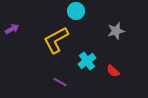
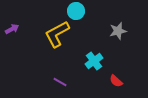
gray star: moved 2 px right
yellow L-shape: moved 1 px right, 6 px up
cyan cross: moved 7 px right
red semicircle: moved 3 px right, 10 px down
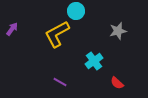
purple arrow: rotated 24 degrees counterclockwise
red semicircle: moved 1 px right, 2 px down
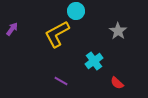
gray star: rotated 24 degrees counterclockwise
purple line: moved 1 px right, 1 px up
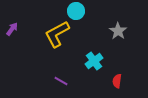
red semicircle: moved 2 px up; rotated 56 degrees clockwise
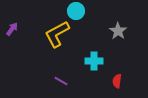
cyan cross: rotated 36 degrees clockwise
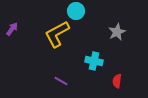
gray star: moved 1 px left, 1 px down; rotated 12 degrees clockwise
cyan cross: rotated 12 degrees clockwise
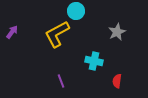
purple arrow: moved 3 px down
purple line: rotated 40 degrees clockwise
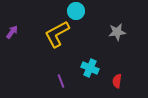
gray star: rotated 18 degrees clockwise
cyan cross: moved 4 px left, 7 px down; rotated 12 degrees clockwise
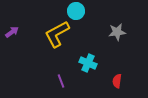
purple arrow: rotated 16 degrees clockwise
cyan cross: moved 2 px left, 5 px up
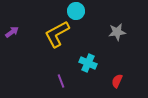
red semicircle: rotated 16 degrees clockwise
